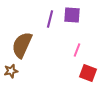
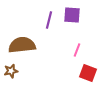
purple line: moved 1 px left, 1 px down
brown semicircle: rotated 60 degrees clockwise
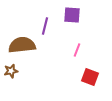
purple line: moved 4 px left, 6 px down
red square: moved 2 px right, 4 px down
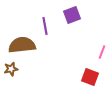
purple square: rotated 24 degrees counterclockwise
purple line: rotated 24 degrees counterclockwise
pink line: moved 25 px right, 2 px down
brown star: moved 2 px up
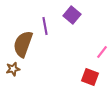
purple square: rotated 30 degrees counterclockwise
brown semicircle: moved 1 px right, 1 px up; rotated 64 degrees counterclockwise
pink line: rotated 16 degrees clockwise
brown star: moved 2 px right
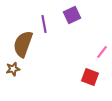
purple square: rotated 24 degrees clockwise
purple line: moved 1 px left, 2 px up
